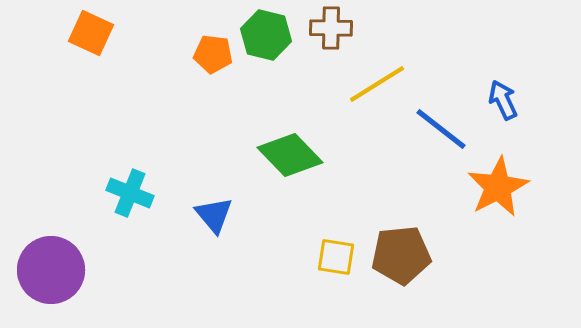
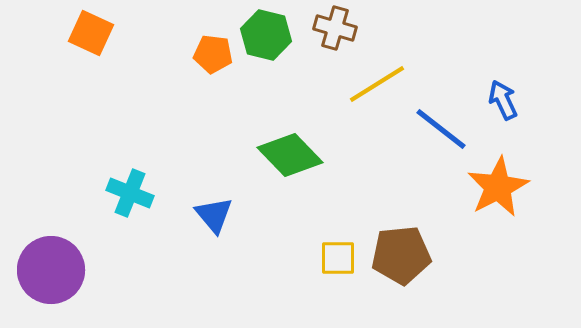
brown cross: moved 4 px right; rotated 15 degrees clockwise
yellow square: moved 2 px right, 1 px down; rotated 9 degrees counterclockwise
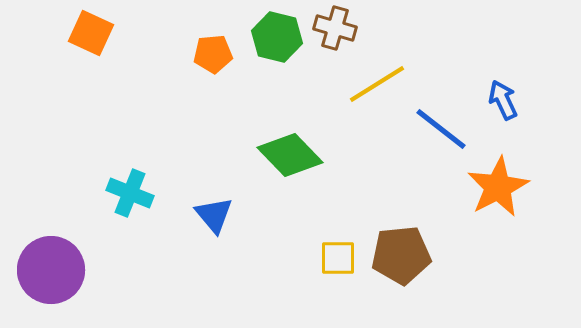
green hexagon: moved 11 px right, 2 px down
orange pentagon: rotated 12 degrees counterclockwise
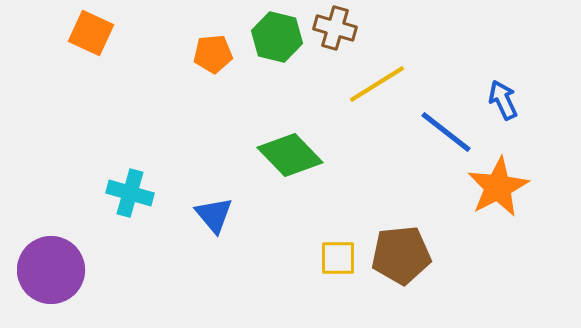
blue line: moved 5 px right, 3 px down
cyan cross: rotated 6 degrees counterclockwise
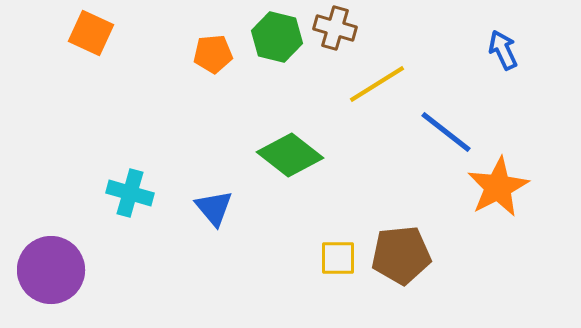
blue arrow: moved 50 px up
green diamond: rotated 8 degrees counterclockwise
blue triangle: moved 7 px up
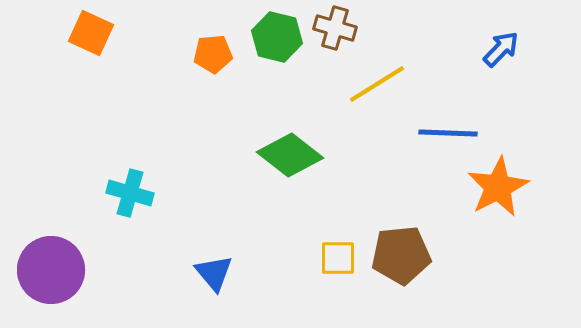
blue arrow: moved 2 px left, 1 px up; rotated 69 degrees clockwise
blue line: moved 2 px right, 1 px down; rotated 36 degrees counterclockwise
blue triangle: moved 65 px down
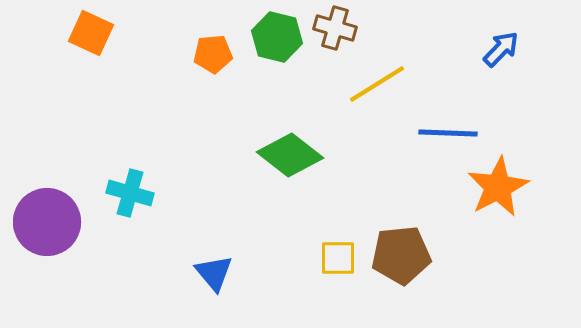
purple circle: moved 4 px left, 48 px up
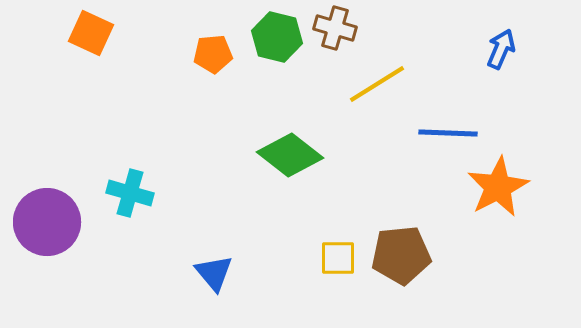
blue arrow: rotated 21 degrees counterclockwise
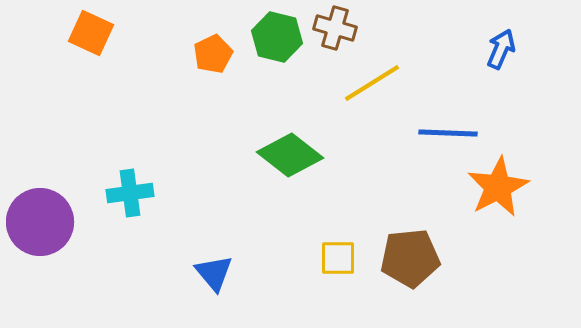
orange pentagon: rotated 21 degrees counterclockwise
yellow line: moved 5 px left, 1 px up
cyan cross: rotated 24 degrees counterclockwise
purple circle: moved 7 px left
brown pentagon: moved 9 px right, 3 px down
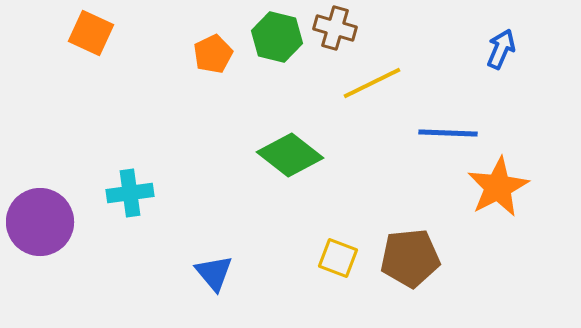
yellow line: rotated 6 degrees clockwise
yellow square: rotated 21 degrees clockwise
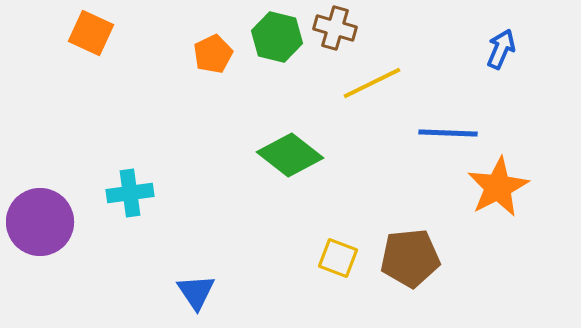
blue triangle: moved 18 px left, 19 px down; rotated 6 degrees clockwise
